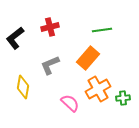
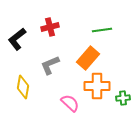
black L-shape: moved 2 px right, 1 px down
orange cross: moved 1 px left, 3 px up; rotated 30 degrees clockwise
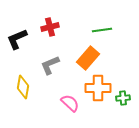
black L-shape: rotated 15 degrees clockwise
orange cross: moved 1 px right, 2 px down
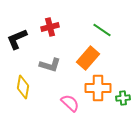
green line: rotated 42 degrees clockwise
gray L-shape: rotated 140 degrees counterclockwise
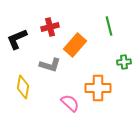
green line: moved 7 px right, 4 px up; rotated 42 degrees clockwise
orange rectangle: moved 13 px left, 13 px up
green cross: moved 1 px right, 36 px up
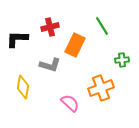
green line: moved 7 px left; rotated 18 degrees counterclockwise
black L-shape: rotated 25 degrees clockwise
orange rectangle: rotated 15 degrees counterclockwise
green cross: moved 2 px left, 2 px up
orange cross: moved 3 px right; rotated 20 degrees counterclockwise
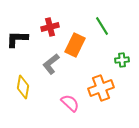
gray L-shape: moved 1 px right, 1 px up; rotated 125 degrees clockwise
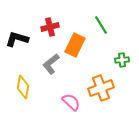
green line: moved 1 px left, 1 px up
black L-shape: rotated 15 degrees clockwise
pink semicircle: moved 1 px right, 1 px up
